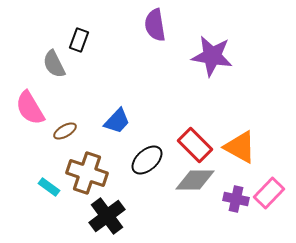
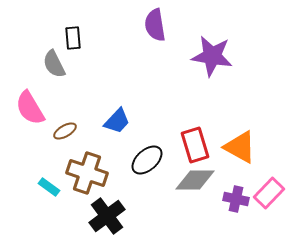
black rectangle: moved 6 px left, 2 px up; rotated 25 degrees counterclockwise
red rectangle: rotated 28 degrees clockwise
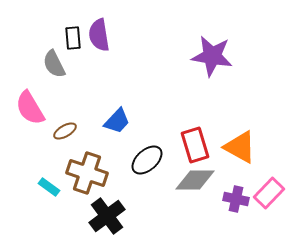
purple semicircle: moved 56 px left, 10 px down
